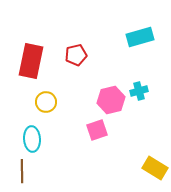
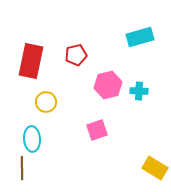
cyan cross: rotated 18 degrees clockwise
pink hexagon: moved 3 px left, 15 px up
brown line: moved 3 px up
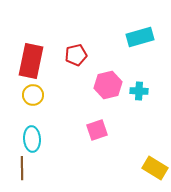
yellow circle: moved 13 px left, 7 px up
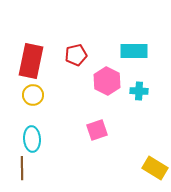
cyan rectangle: moved 6 px left, 14 px down; rotated 16 degrees clockwise
pink hexagon: moved 1 px left, 4 px up; rotated 20 degrees counterclockwise
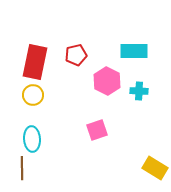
red rectangle: moved 4 px right, 1 px down
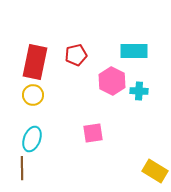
pink hexagon: moved 5 px right
pink square: moved 4 px left, 3 px down; rotated 10 degrees clockwise
cyan ellipse: rotated 25 degrees clockwise
yellow rectangle: moved 3 px down
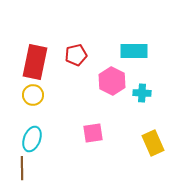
cyan cross: moved 3 px right, 2 px down
yellow rectangle: moved 2 px left, 28 px up; rotated 35 degrees clockwise
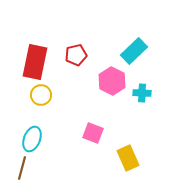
cyan rectangle: rotated 44 degrees counterclockwise
yellow circle: moved 8 px right
pink square: rotated 30 degrees clockwise
yellow rectangle: moved 25 px left, 15 px down
brown line: rotated 15 degrees clockwise
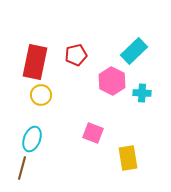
yellow rectangle: rotated 15 degrees clockwise
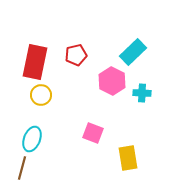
cyan rectangle: moved 1 px left, 1 px down
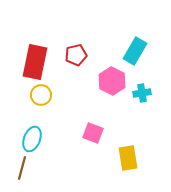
cyan rectangle: moved 2 px right, 1 px up; rotated 16 degrees counterclockwise
cyan cross: rotated 12 degrees counterclockwise
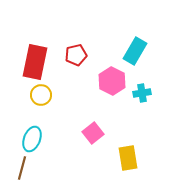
pink square: rotated 30 degrees clockwise
